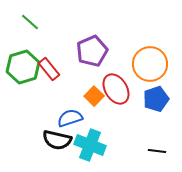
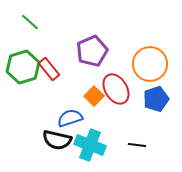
black line: moved 20 px left, 6 px up
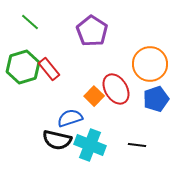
purple pentagon: moved 20 px up; rotated 16 degrees counterclockwise
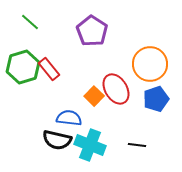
blue semicircle: moved 1 px left; rotated 25 degrees clockwise
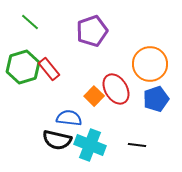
purple pentagon: rotated 20 degrees clockwise
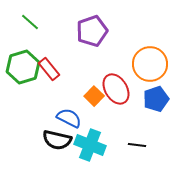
blue semicircle: rotated 20 degrees clockwise
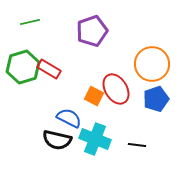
green line: rotated 54 degrees counterclockwise
orange circle: moved 2 px right
red rectangle: rotated 20 degrees counterclockwise
orange square: rotated 18 degrees counterclockwise
cyan cross: moved 5 px right, 6 px up
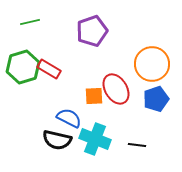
orange square: rotated 30 degrees counterclockwise
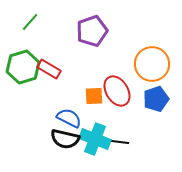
green line: rotated 36 degrees counterclockwise
red ellipse: moved 1 px right, 2 px down
black semicircle: moved 8 px right, 1 px up
black line: moved 17 px left, 3 px up
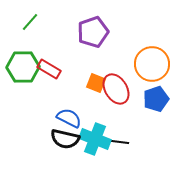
purple pentagon: moved 1 px right, 1 px down
green hexagon: rotated 16 degrees clockwise
red ellipse: moved 1 px left, 2 px up
orange square: moved 2 px right, 13 px up; rotated 24 degrees clockwise
